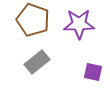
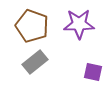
brown pentagon: moved 1 px left, 6 px down
gray rectangle: moved 2 px left
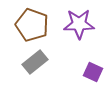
brown pentagon: moved 1 px up
purple square: rotated 12 degrees clockwise
